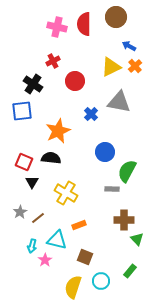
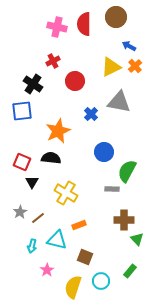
blue circle: moved 1 px left
red square: moved 2 px left
pink star: moved 2 px right, 10 px down
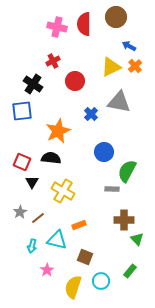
yellow cross: moved 3 px left, 2 px up
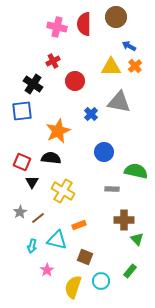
yellow triangle: rotated 25 degrees clockwise
green semicircle: moved 9 px right; rotated 75 degrees clockwise
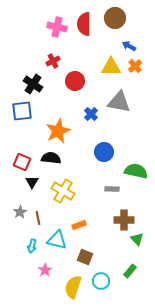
brown circle: moved 1 px left, 1 px down
brown line: rotated 64 degrees counterclockwise
pink star: moved 2 px left
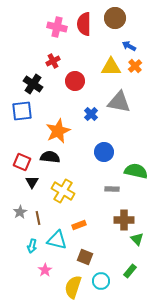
black semicircle: moved 1 px left, 1 px up
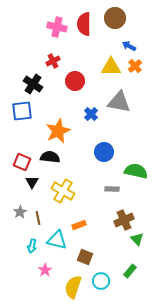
brown cross: rotated 24 degrees counterclockwise
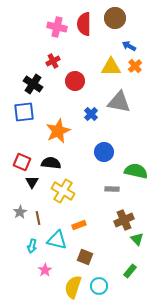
blue square: moved 2 px right, 1 px down
black semicircle: moved 1 px right, 6 px down
cyan circle: moved 2 px left, 5 px down
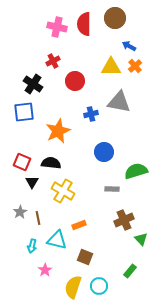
blue cross: rotated 32 degrees clockwise
green semicircle: rotated 30 degrees counterclockwise
green triangle: moved 4 px right
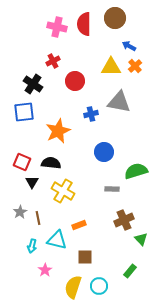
brown square: rotated 21 degrees counterclockwise
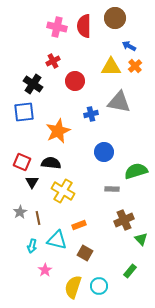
red semicircle: moved 2 px down
brown square: moved 4 px up; rotated 28 degrees clockwise
